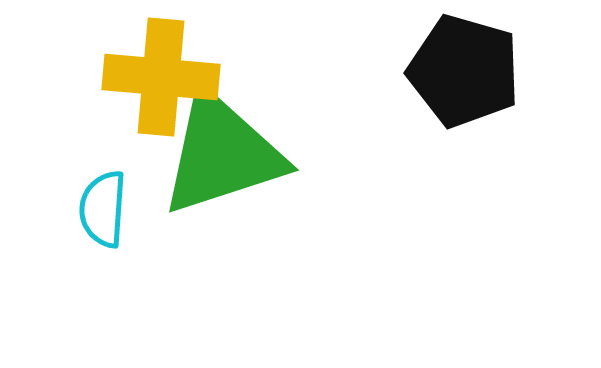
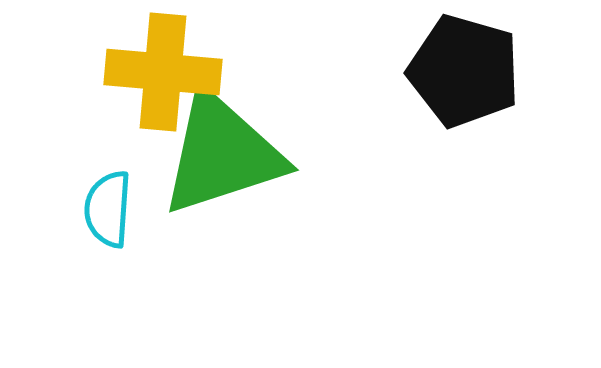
yellow cross: moved 2 px right, 5 px up
cyan semicircle: moved 5 px right
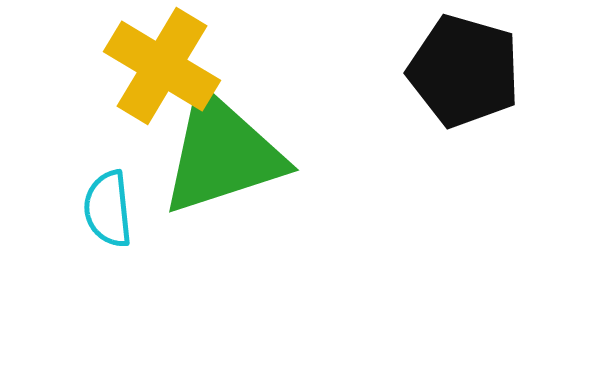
yellow cross: moved 1 px left, 6 px up; rotated 26 degrees clockwise
cyan semicircle: rotated 10 degrees counterclockwise
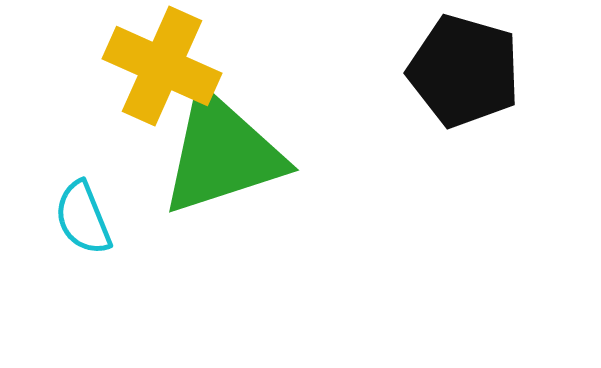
yellow cross: rotated 7 degrees counterclockwise
cyan semicircle: moved 25 px left, 9 px down; rotated 16 degrees counterclockwise
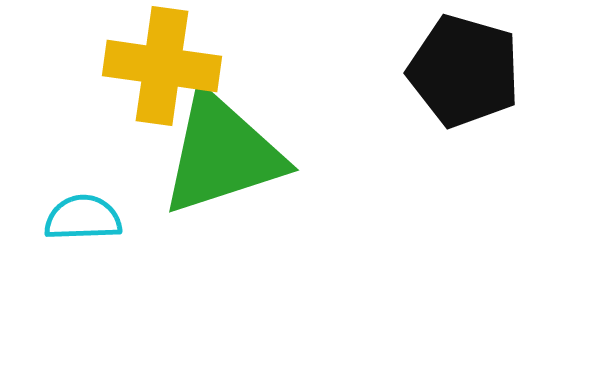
yellow cross: rotated 16 degrees counterclockwise
cyan semicircle: rotated 110 degrees clockwise
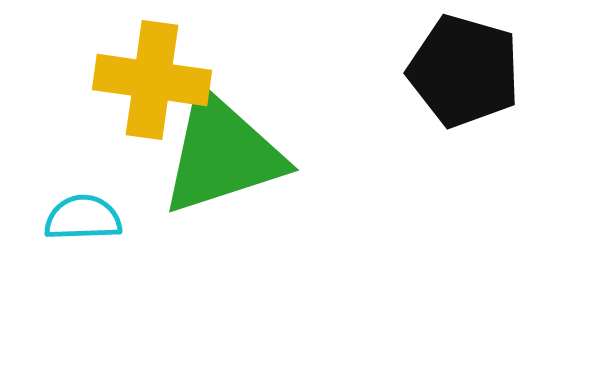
yellow cross: moved 10 px left, 14 px down
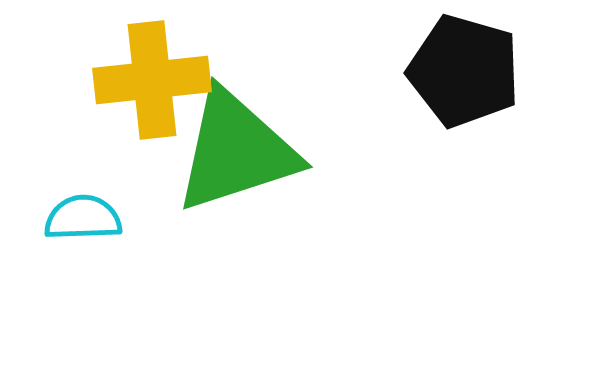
yellow cross: rotated 14 degrees counterclockwise
green triangle: moved 14 px right, 3 px up
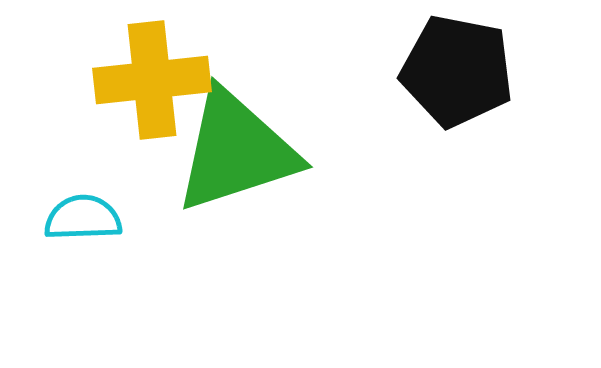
black pentagon: moved 7 px left; rotated 5 degrees counterclockwise
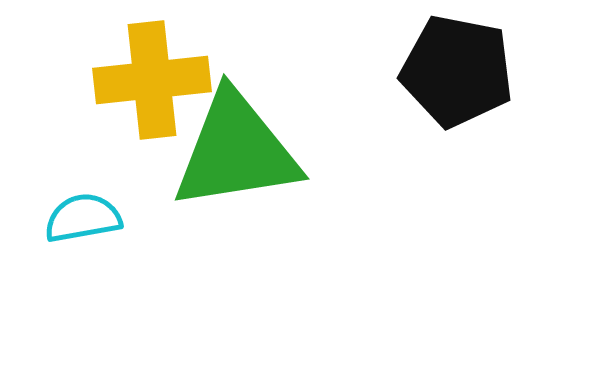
green triangle: rotated 9 degrees clockwise
cyan semicircle: rotated 8 degrees counterclockwise
